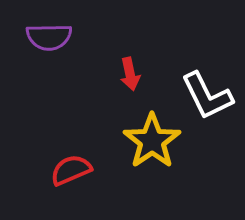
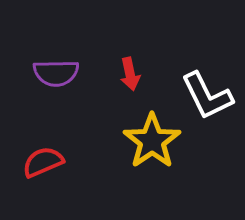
purple semicircle: moved 7 px right, 36 px down
red semicircle: moved 28 px left, 8 px up
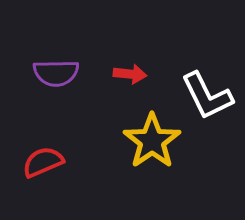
red arrow: rotated 72 degrees counterclockwise
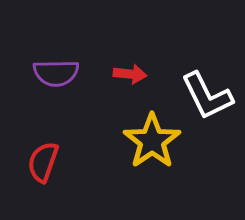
red semicircle: rotated 48 degrees counterclockwise
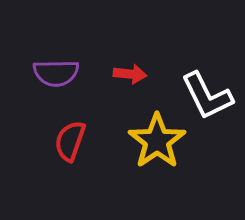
yellow star: moved 5 px right
red semicircle: moved 27 px right, 21 px up
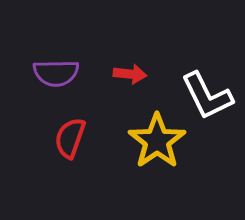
red semicircle: moved 3 px up
